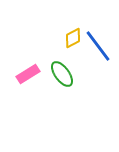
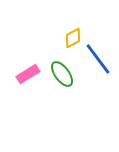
blue line: moved 13 px down
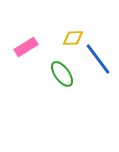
yellow diamond: rotated 25 degrees clockwise
pink rectangle: moved 2 px left, 27 px up
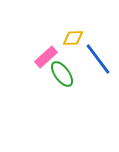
pink rectangle: moved 20 px right, 10 px down; rotated 10 degrees counterclockwise
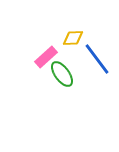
blue line: moved 1 px left
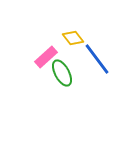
yellow diamond: rotated 55 degrees clockwise
green ellipse: moved 1 px up; rotated 8 degrees clockwise
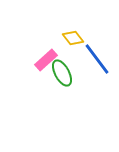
pink rectangle: moved 3 px down
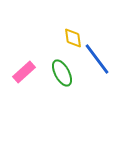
yellow diamond: rotated 30 degrees clockwise
pink rectangle: moved 22 px left, 12 px down
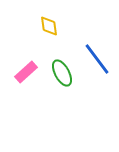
yellow diamond: moved 24 px left, 12 px up
pink rectangle: moved 2 px right
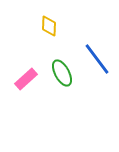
yellow diamond: rotated 10 degrees clockwise
pink rectangle: moved 7 px down
